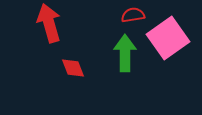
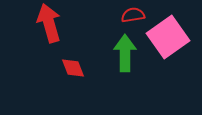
pink square: moved 1 px up
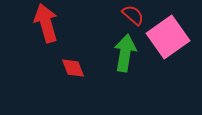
red semicircle: rotated 50 degrees clockwise
red arrow: moved 3 px left
green arrow: rotated 9 degrees clockwise
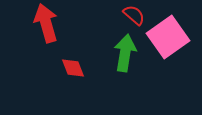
red semicircle: moved 1 px right
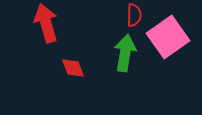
red semicircle: rotated 50 degrees clockwise
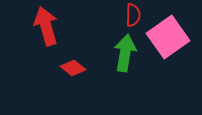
red semicircle: moved 1 px left
red arrow: moved 3 px down
red diamond: rotated 30 degrees counterclockwise
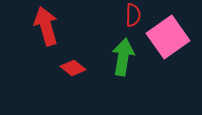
green arrow: moved 2 px left, 4 px down
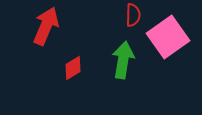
red arrow: rotated 39 degrees clockwise
green arrow: moved 3 px down
red diamond: rotated 70 degrees counterclockwise
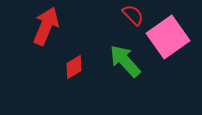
red semicircle: rotated 45 degrees counterclockwise
green arrow: moved 2 px right, 1 px down; rotated 51 degrees counterclockwise
red diamond: moved 1 px right, 1 px up
